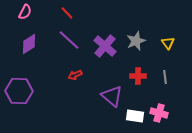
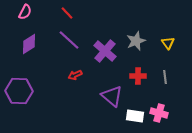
purple cross: moved 5 px down
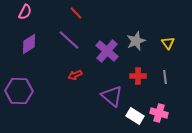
red line: moved 9 px right
purple cross: moved 2 px right
white rectangle: rotated 24 degrees clockwise
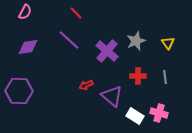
purple diamond: moved 1 px left, 3 px down; rotated 25 degrees clockwise
red arrow: moved 11 px right, 10 px down
